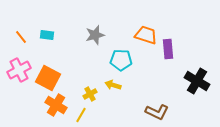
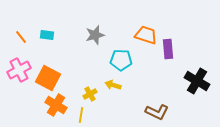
yellow line: rotated 21 degrees counterclockwise
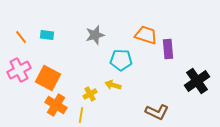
black cross: rotated 25 degrees clockwise
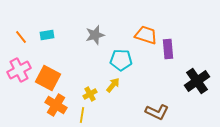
cyan rectangle: rotated 16 degrees counterclockwise
yellow arrow: rotated 112 degrees clockwise
yellow line: moved 1 px right
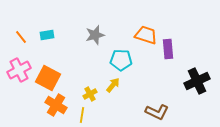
black cross: rotated 10 degrees clockwise
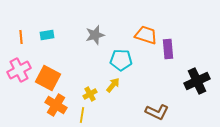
orange line: rotated 32 degrees clockwise
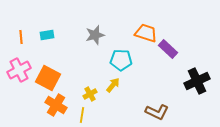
orange trapezoid: moved 2 px up
purple rectangle: rotated 42 degrees counterclockwise
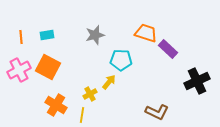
orange square: moved 11 px up
yellow arrow: moved 4 px left, 3 px up
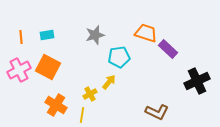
cyan pentagon: moved 2 px left, 3 px up; rotated 10 degrees counterclockwise
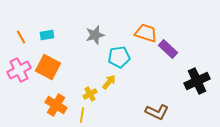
orange line: rotated 24 degrees counterclockwise
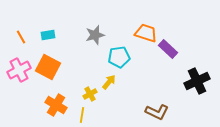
cyan rectangle: moved 1 px right
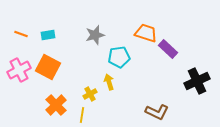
orange line: moved 3 px up; rotated 40 degrees counterclockwise
yellow arrow: rotated 56 degrees counterclockwise
orange cross: rotated 15 degrees clockwise
